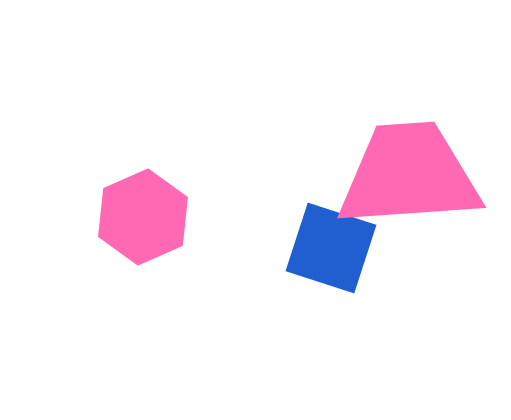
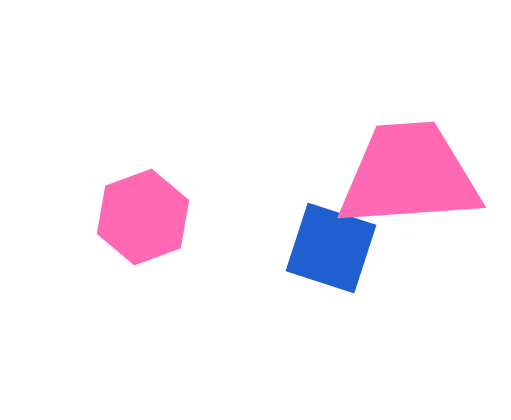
pink hexagon: rotated 4 degrees clockwise
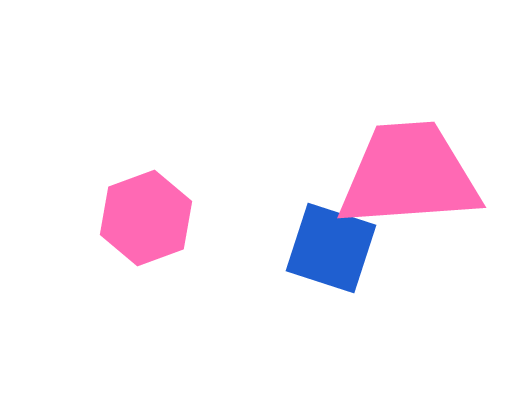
pink hexagon: moved 3 px right, 1 px down
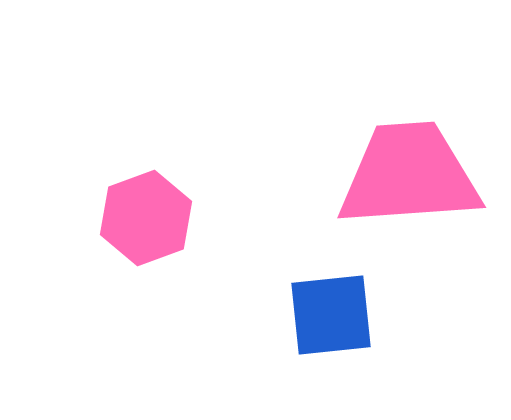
blue square: moved 67 px down; rotated 24 degrees counterclockwise
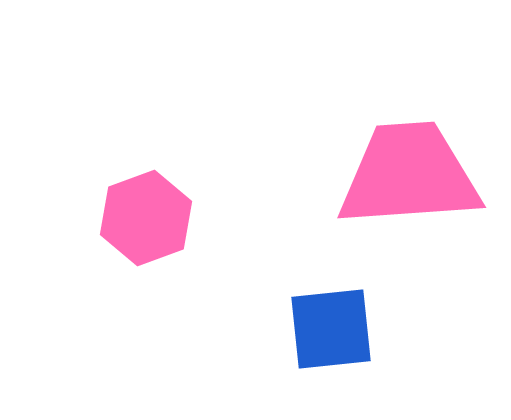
blue square: moved 14 px down
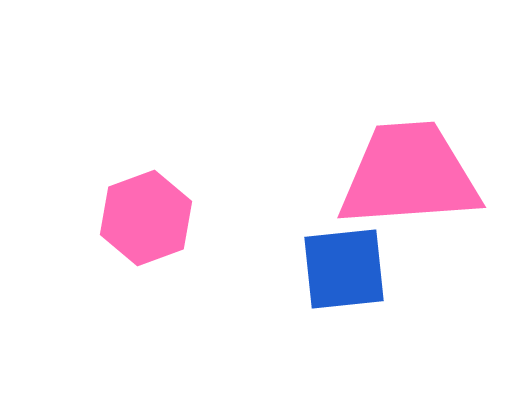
blue square: moved 13 px right, 60 px up
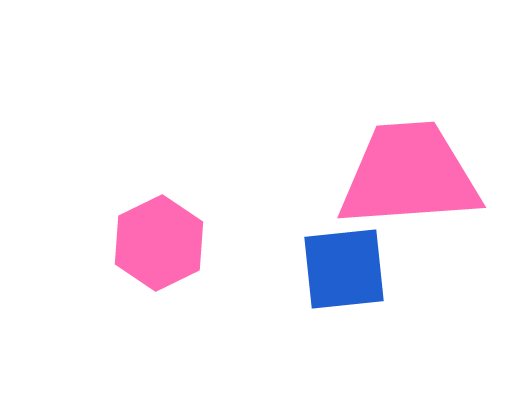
pink hexagon: moved 13 px right, 25 px down; rotated 6 degrees counterclockwise
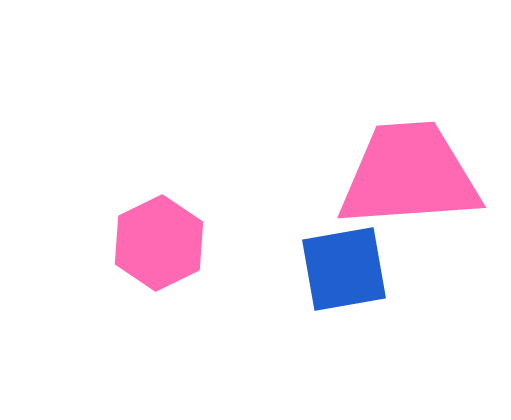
blue square: rotated 4 degrees counterclockwise
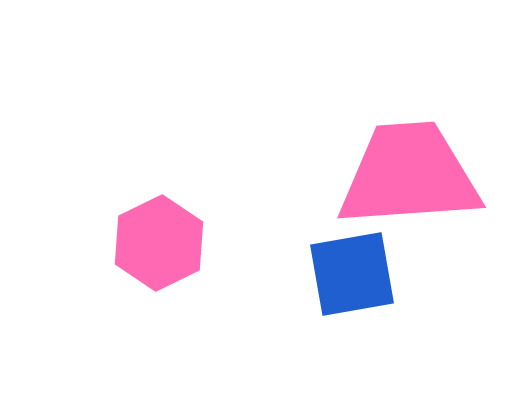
blue square: moved 8 px right, 5 px down
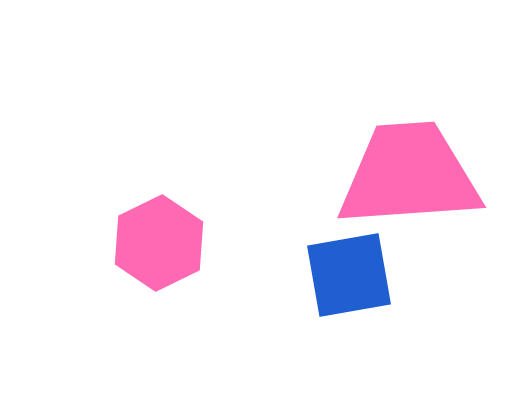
blue square: moved 3 px left, 1 px down
